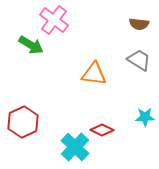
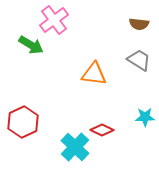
pink cross: rotated 16 degrees clockwise
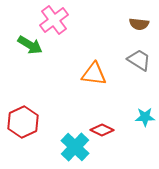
green arrow: moved 1 px left
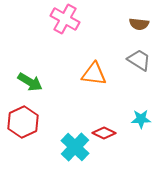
pink cross: moved 11 px right, 1 px up; rotated 24 degrees counterclockwise
green arrow: moved 37 px down
cyan star: moved 4 px left, 2 px down
red diamond: moved 2 px right, 3 px down
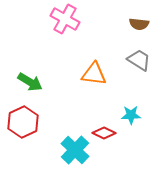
cyan star: moved 10 px left, 4 px up
cyan cross: moved 3 px down
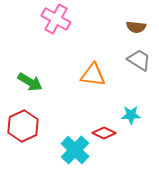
pink cross: moved 9 px left
brown semicircle: moved 3 px left, 3 px down
orange triangle: moved 1 px left, 1 px down
red hexagon: moved 4 px down
